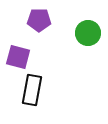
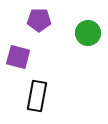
black rectangle: moved 5 px right, 6 px down
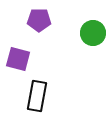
green circle: moved 5 px right
purple square: moved 2 px down
